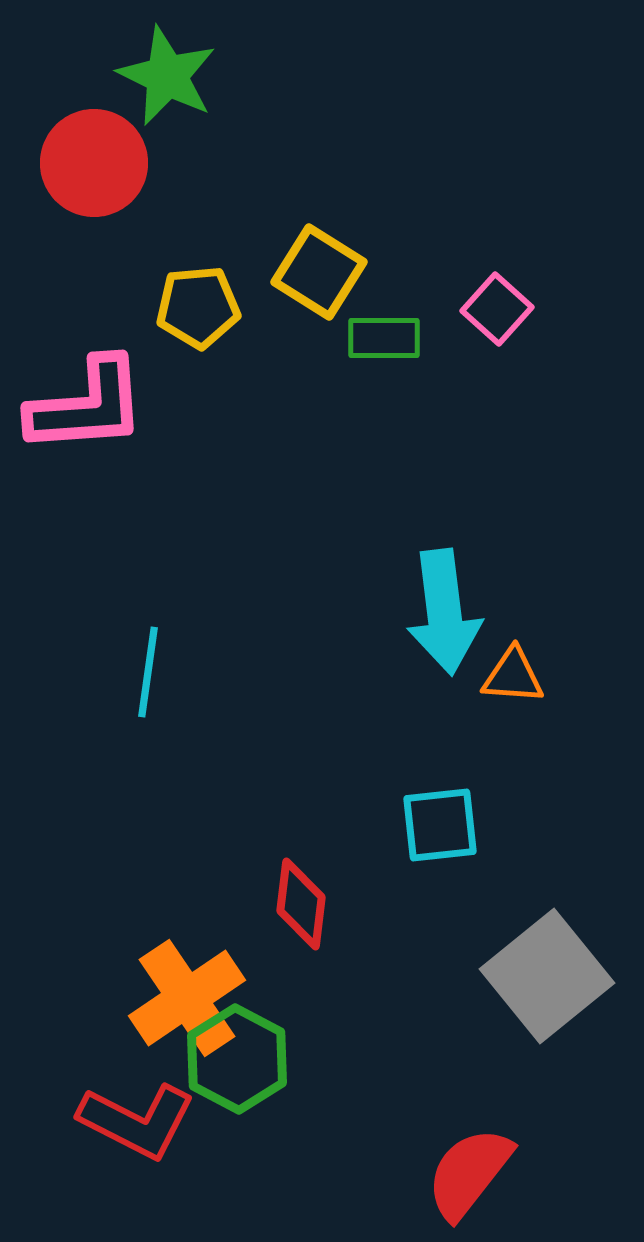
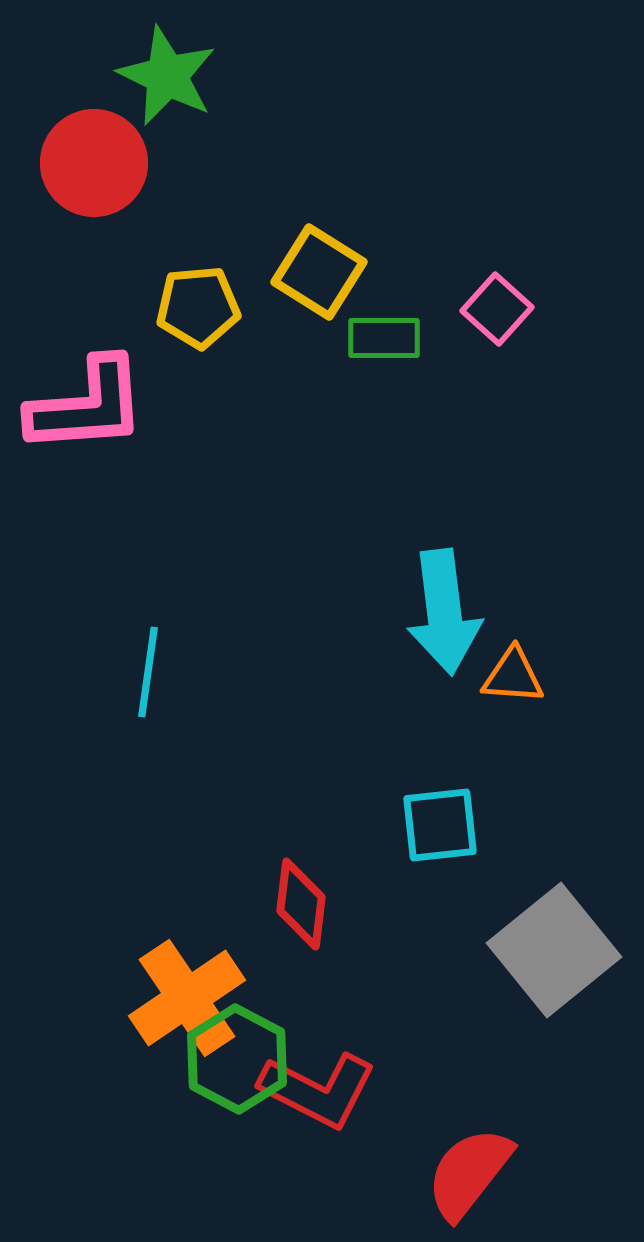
gray square: moved 7 px right, 26 px up
red L-shape: moved 181 px right, 31 px up
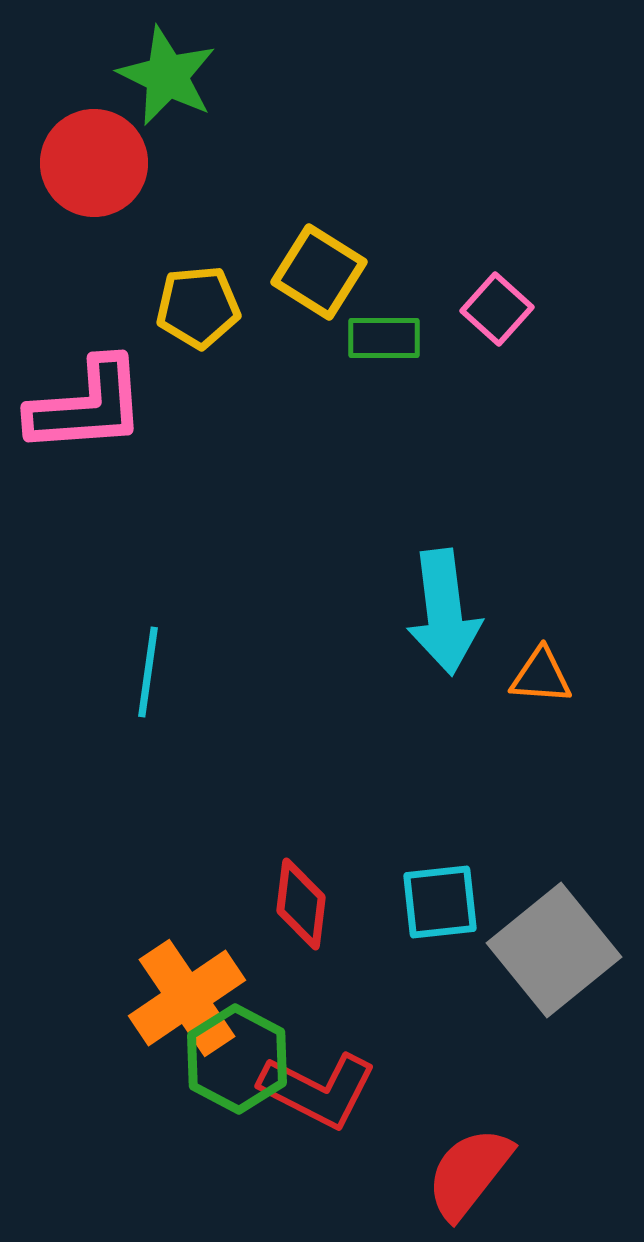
orange triangle: moved 28 px right
cyan square: moved 77 px down
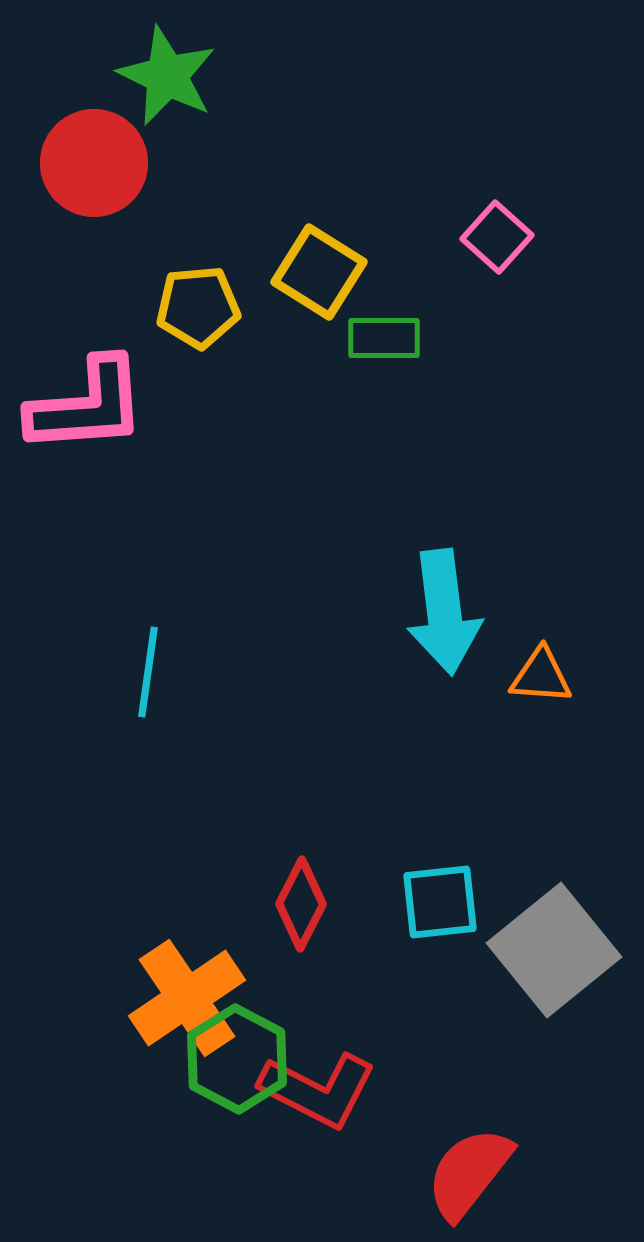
pink square: moved 72 px up
red diamond: rotated 20 degrees clockwise
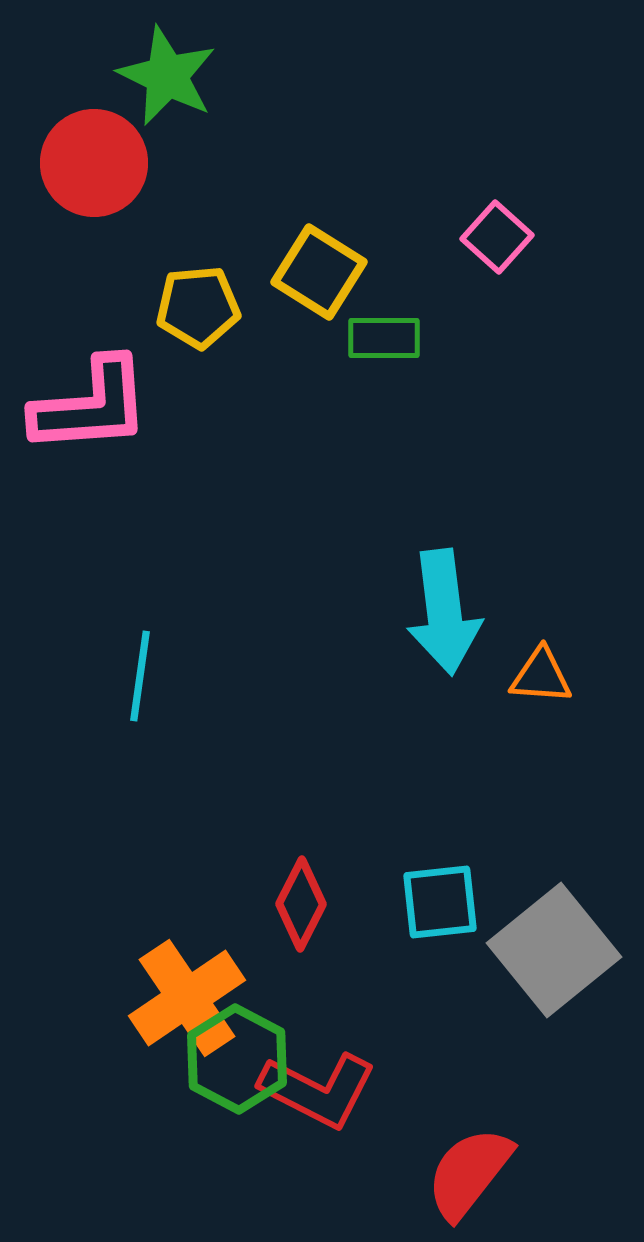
pink L-shape: moved 4 px right
cyan line: moved 8 px left, 4 px down
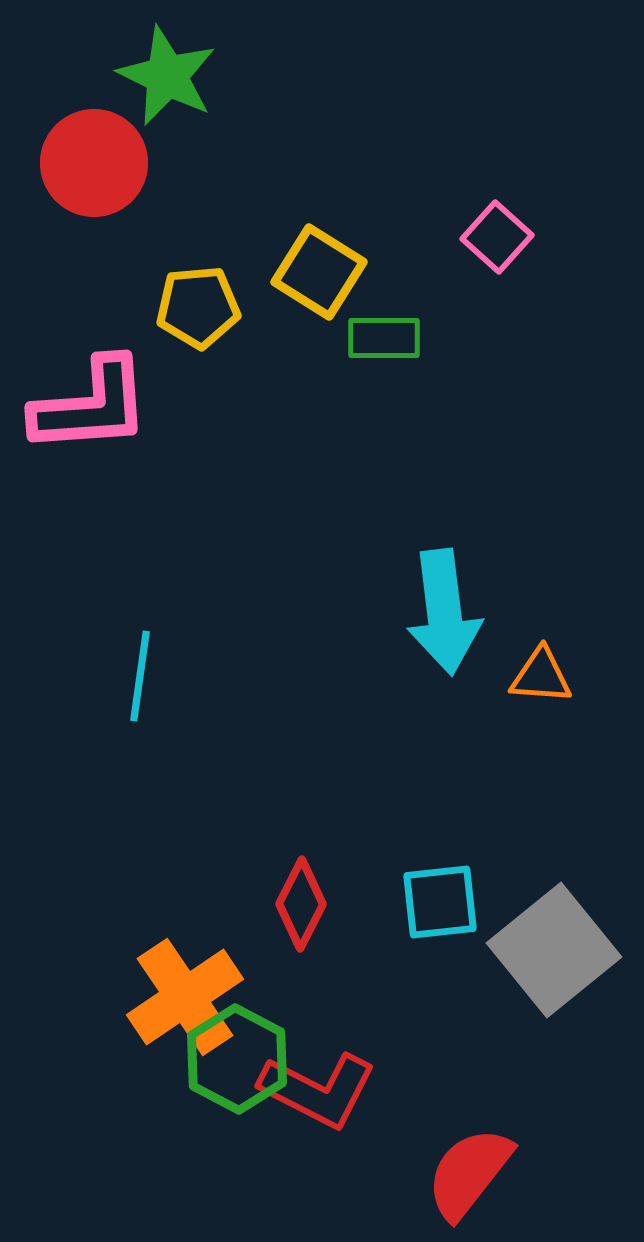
orange cross: moved 2 px left, 1 px up
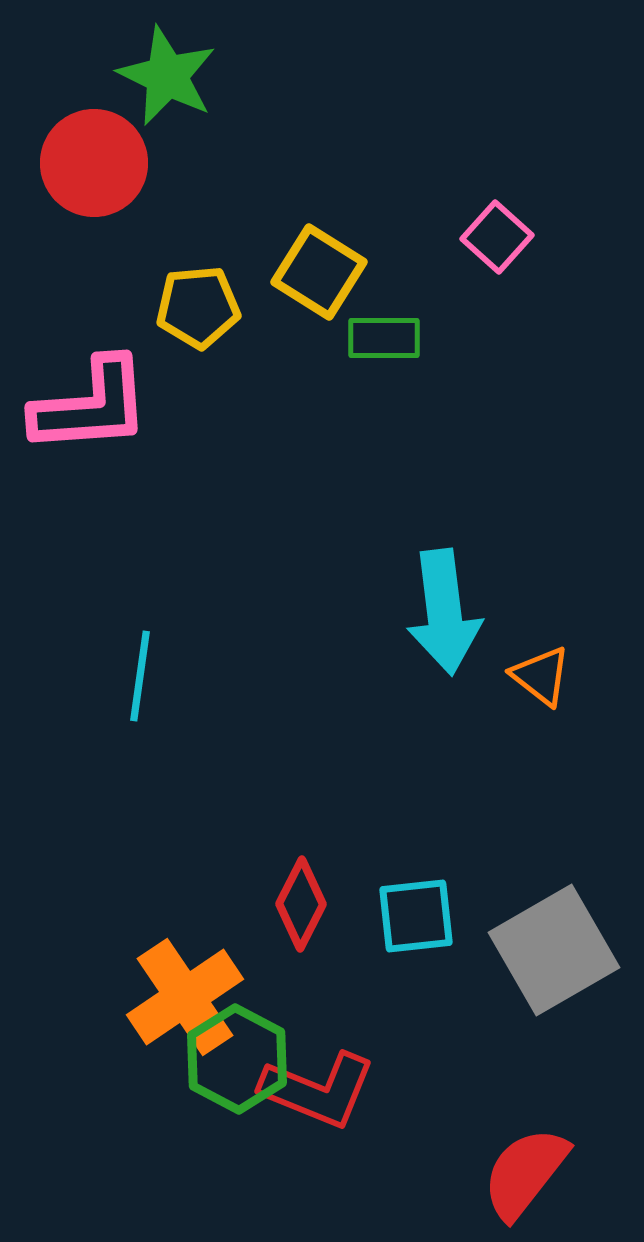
orange triangle: rotated 34 degrees clockwise
cyan square: moved 24 px left, 14 px down
gray square: rotated 9 degrees clockwise
red L-shape: rotated 5 degrees counterclockwise
red semicircle: moved 56 px right
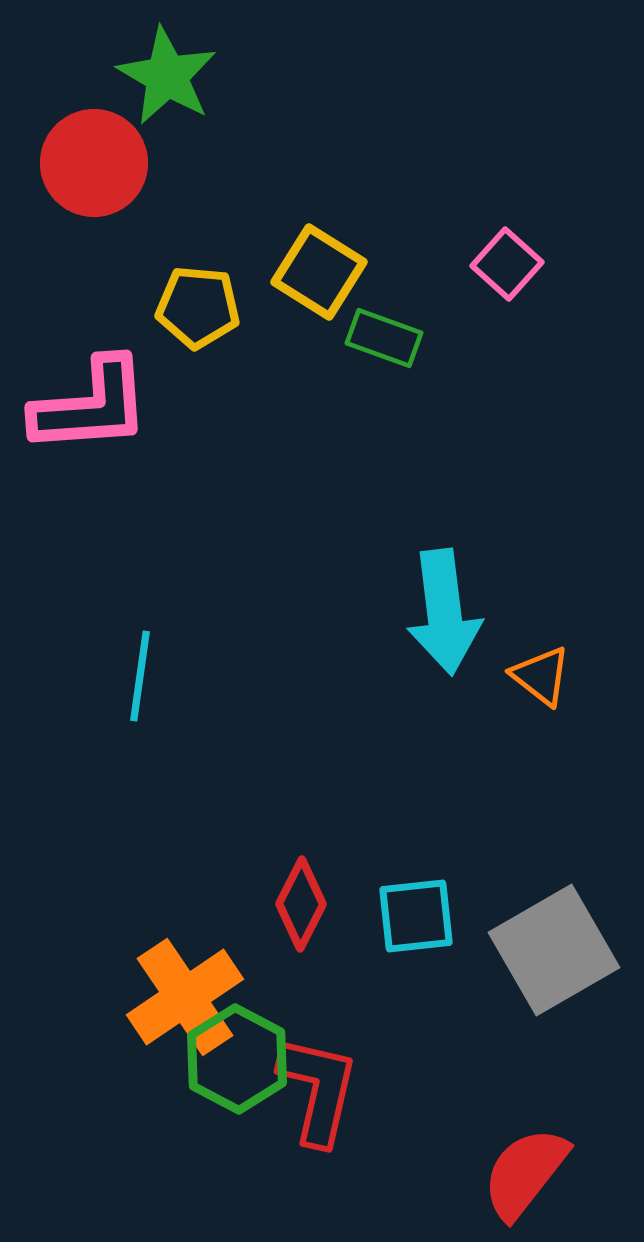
green star: rotated 4 degrees clockwise
pink square: moved 10 px right, 27 px down
yellow pentagon: rotated 10 degrees clockwise
green rectangle: rotated 20 degrees clockwise
red L-shape: rotated 99 degrees counterclockwise
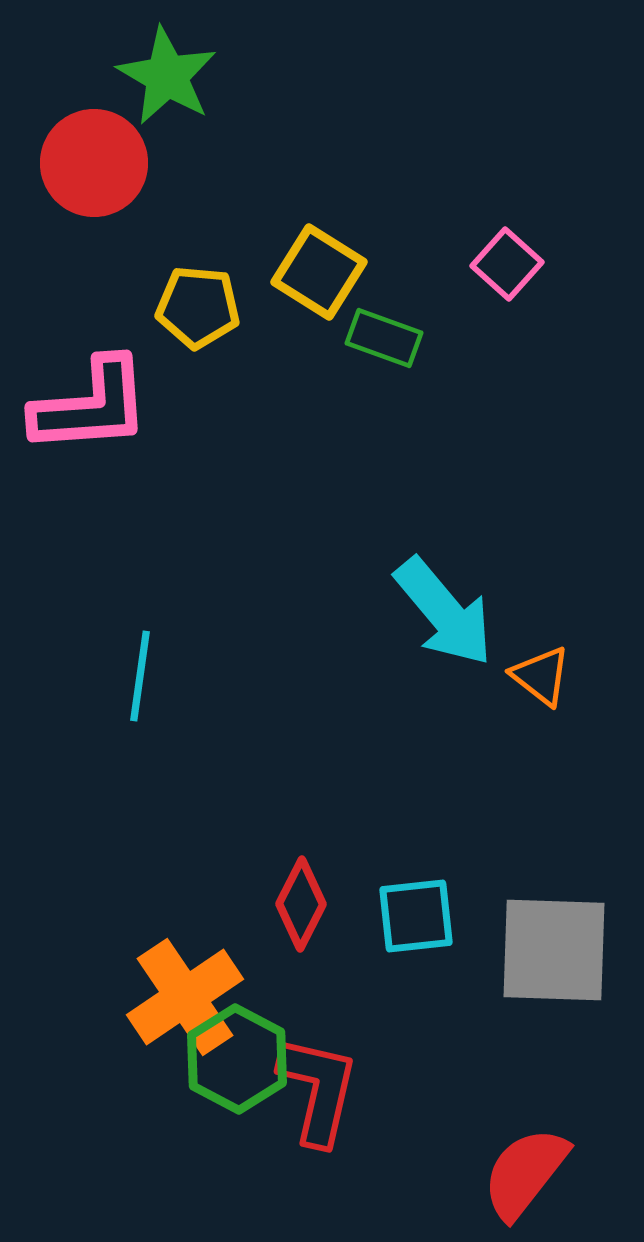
cyan arrow: rotated 33 degrees counterclockwise
gray square: rotated 32 degrees clockwise
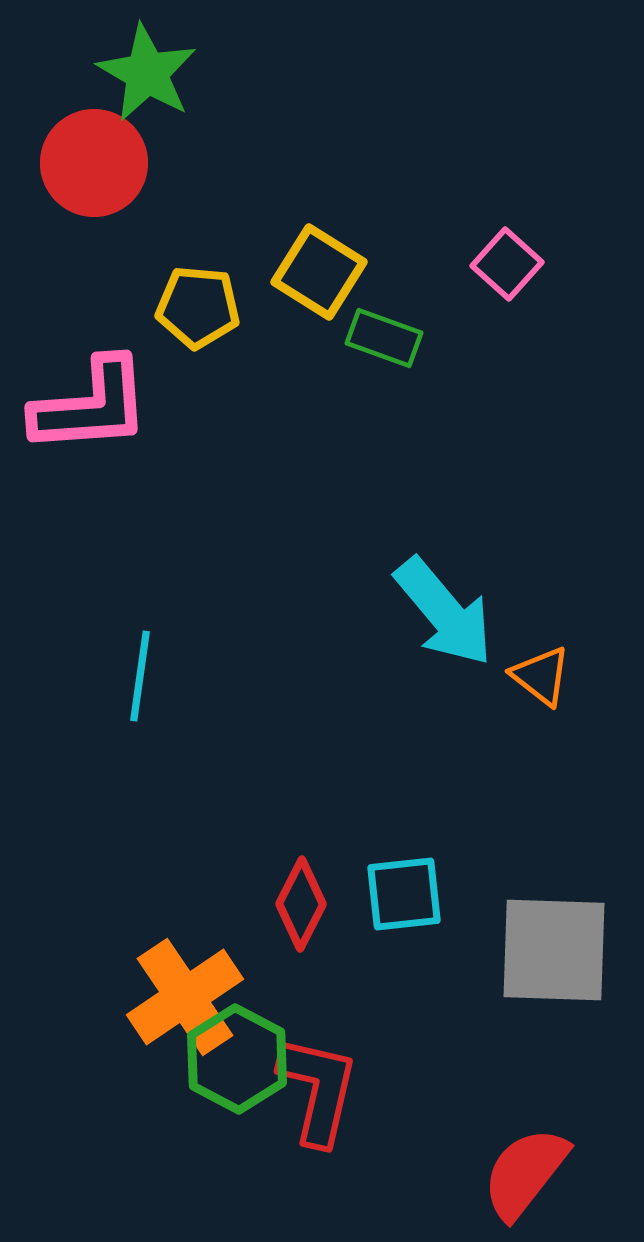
green star: moved 20 px left, 3 px up
cyan square: moved 12 px left, 22 px up
